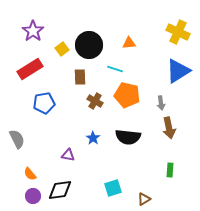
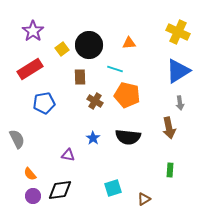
gray arrow: moved 19 px right
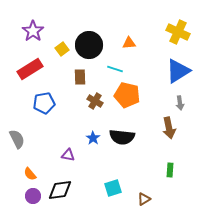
black semicircle: moved 6 px left
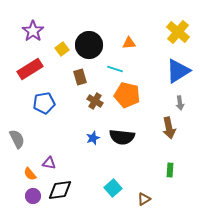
yellow cross: rotated 15 degrees clockwise
brown rectangle: rotated 14 degrees counterclockwise
blue star: rotated 16 degrees clockwise
purple triangle: moved 19 px left, 8 px down
cyan square: rotated 24 degrees counterclockwise
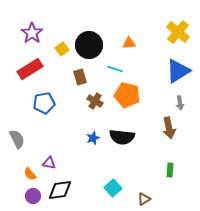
purple star: moved 1 px left, 2 px down
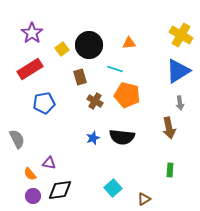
yellow cross: moved 3 px right, 3 px down; rotated 10 degrees counterclockwise
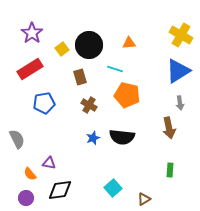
brown cross: moved 6 px left, 4 px down
purple circle: moved 7 px left, 2 px down
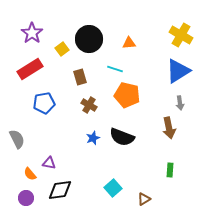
black circle: moved 6 px up
black semicircle: rotated 15 degrees clockwise
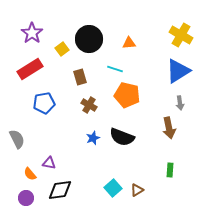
brown triangle: moved 7 px left, 9 px up
